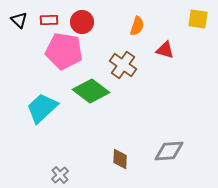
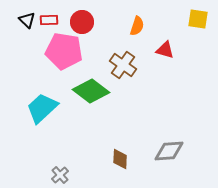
black triangle: moved 8 px right
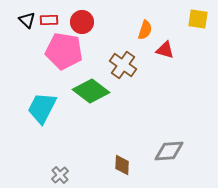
orange semicircle: moved 8 px right, 4 px down
cyan trapezoid: rotated 20 degrees counterclockwise
brown diamond: moved 2 px right, 6 px down
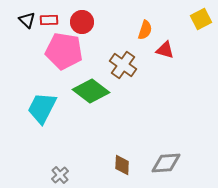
yellow square: moved 3 px right; rotated 35 degrees counterclockwise
gray diamond: moved 3 px left, 12 px down
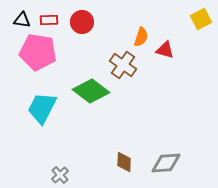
black triangle: moved 5 px left; rotated 36 degrees counterclockwise
orange semicircle: moved 4 px left, 7 px down
pink pentagon: moved 26 px left, 1 px down
brown diamond: moved 2 px right, 3 px up
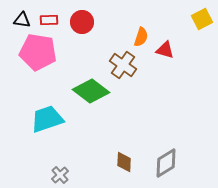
yellow square: moved 1 px right
cyan trapezoid: moved 5 px right, 11 px down; rotated 44 degrees clockwise
gray diamond: rotated 28 degrees counterclockwise
